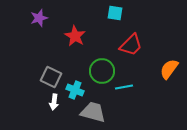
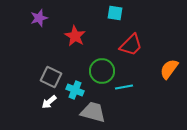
white arrow: moved 5 px left; rotated 42 degrees clockwise
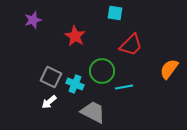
purple star: moved 6 px left, 2 px down
cyan cross: moved 6 px up
gray trapezoid: rotated 12 degrees clockwise
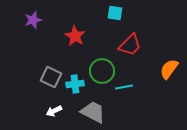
red trapezoid: moved 1 px left
cyan cross: rotated 30 degrees counterclockwise
white arrow: moved 5 px right, 9 px down; rotated 14 degrees clockwise
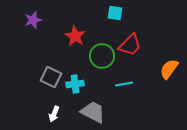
green circle: moved 15 px up
cyan line: moved 3 px up
white arrow: moved 3 px down; rotated 42 degrees counterclockwise
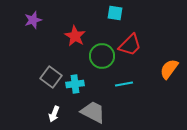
gray square: rotated 10 degrees clockwise
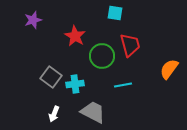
red trapezoid: rotated 60 degrees counterclockwise
cyan line: moved 1 px left, 1 px down
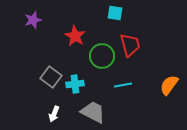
orange semicircle: moved 16 px down
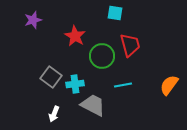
gray trapezoid: moved 7 px up
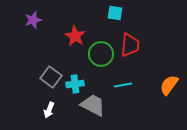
red trapezoid: rotated 20 degrees clockwise
green circle: moved 1 px left, 2 px up
white arrow: moved 5 px left, 4 px up
